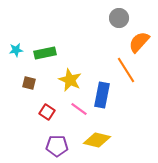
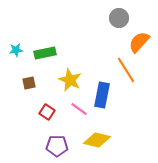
brown square: rotated 24 degrees counterclockwise
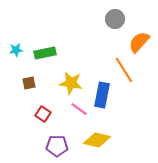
gray circle: moved 4 px left, 1 px down
orange line: moved 2 px left
yellow star: moved 1 px right, 3 px down; rotated 15 degrees counterclockwise
red square: moved 4 px left, 2 px down
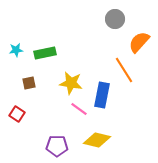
red square: moved 26 px left
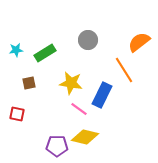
gray circle: moved 27 px left, 21 px down
orange semicircle: rotated 10 degrees clockwise
green rectangle: rotated 20 degrees counterclockwise
blue rectangle: rotated 15 degrees clockwise
red square: rotated 21 degrees counterclockwise
yellow diamond: moved 12 px left, 3 px up
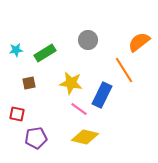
purple pentagon: moved 21 px left, 8 px up; rotated 10 degrees counterclockwise
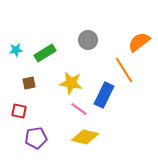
blue rectangle: moved 2 px right
red square: moved 2 px right, 3 px up
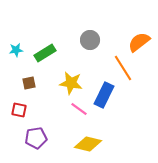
gray circle: moved 2 px right
orange line: moved 1 px left, 2 px up
red square: moved 1 px up
yellow diamond: moved 3 px right, 7 px down
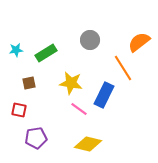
green rectangle: moved 1 px right
